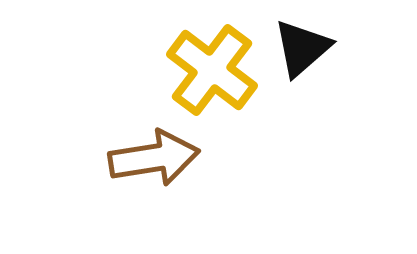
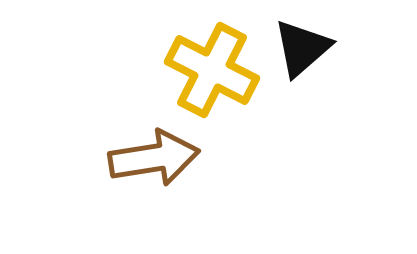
yellow cross: rotated 10 degrees counterclockwise
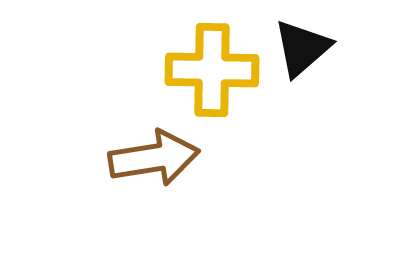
yellow cross: rotated 26 degrees counterclockwise
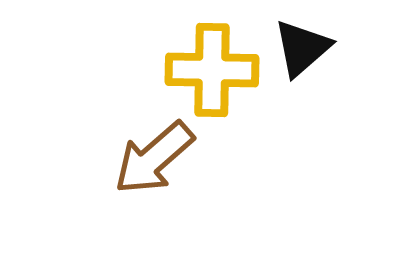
brown arrow: rotated 148 degrees clockwise
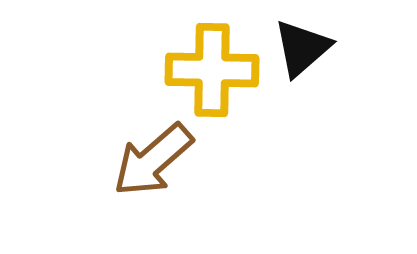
brown arrow: moved 1 px left, 2 px down
